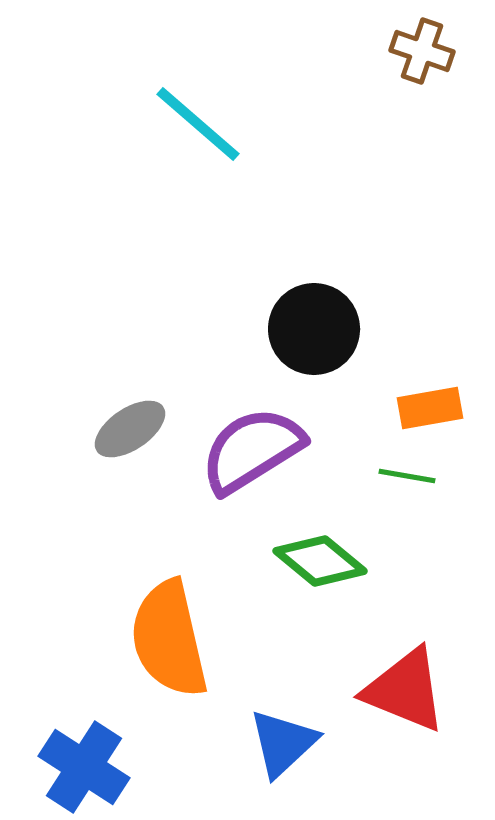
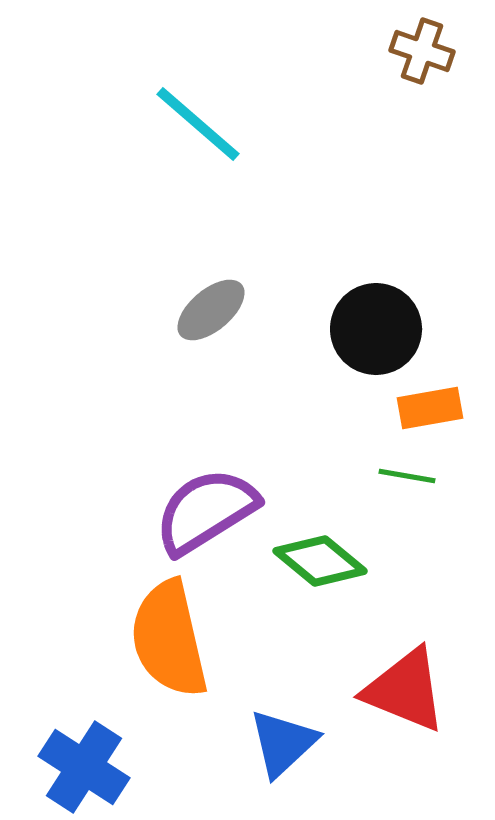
black circle: moved 62 px right
gray ellipse: moved 81 px right, 119 px up; rotated 6 degrees counterclockwise
purple semicircle: moved 46 px left, 61 px down
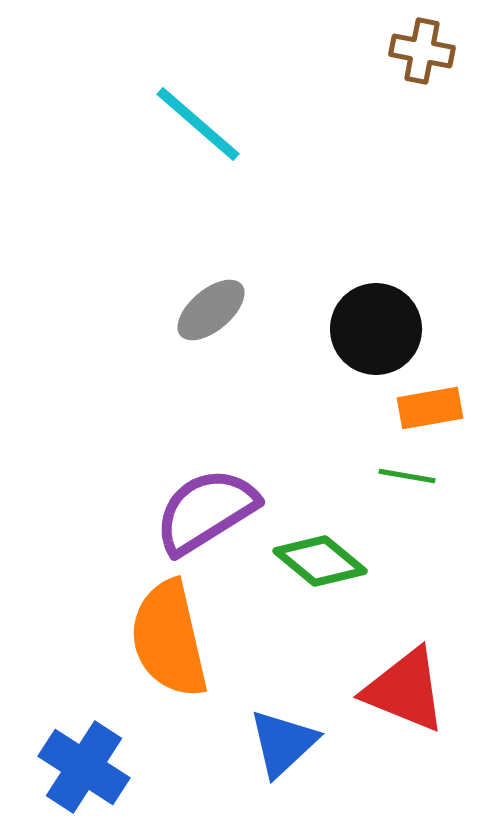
brown cross: rotated 8 degrees counterclockwise
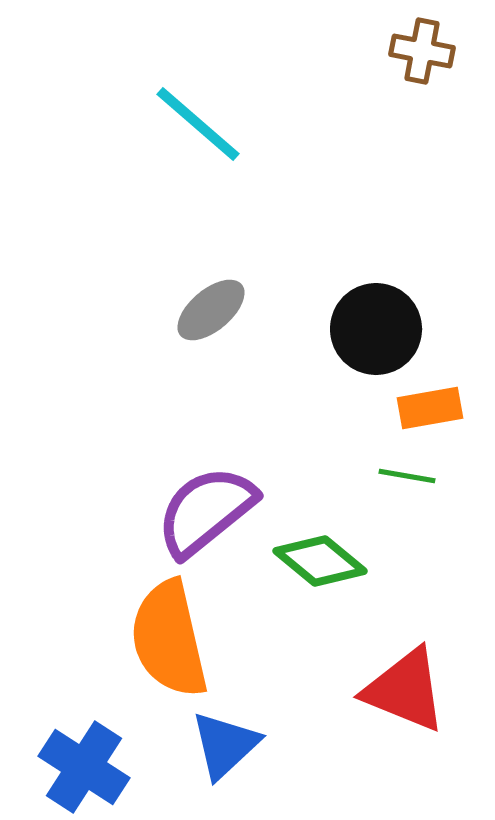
purple semicircle: rotated 7 degrees counterclockwise
blue triangle: moved 58 px left, 2 px down
